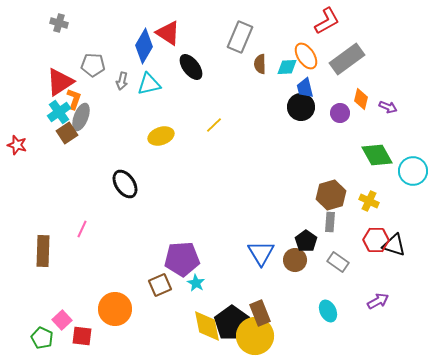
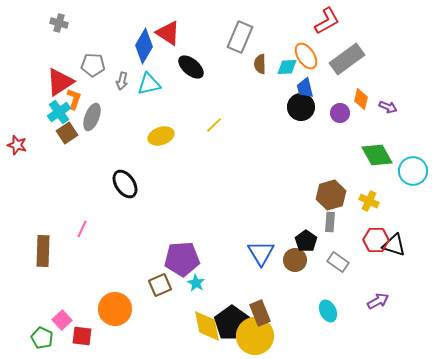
black ellipse at (191, 67): rotated 12 degrees counterclockwise
gray ellipse at (81, 117): moved 11 px right
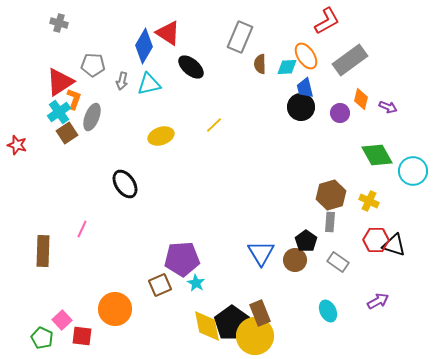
gray rectangle at (347, 59): moved 3 px right, 1 px down
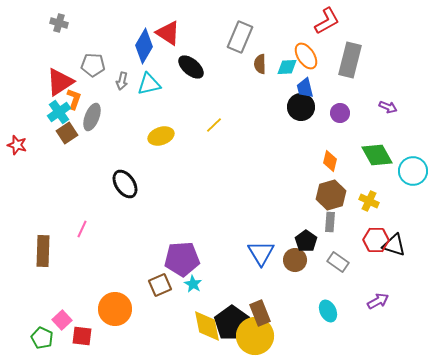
gray rectangle at (350, 60): rotated 40 degrees counterclockwise
orange diamond at (361, 99): moved 31 px left, 62 px down
cyan star at (196, 283): moved 3 px left, 1 px down
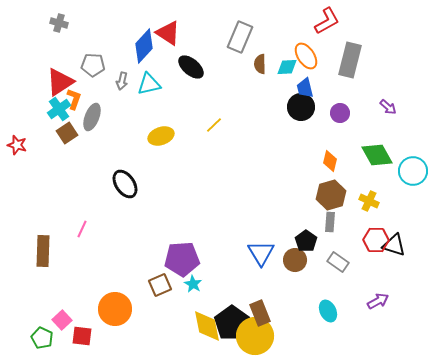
blue diamond at (144, 46): rotated 12 degrees clockwise
purple arrow at (388, 107): rotated 18 degrees clockwise
cyan cross at (59, 112): moved 3 px up
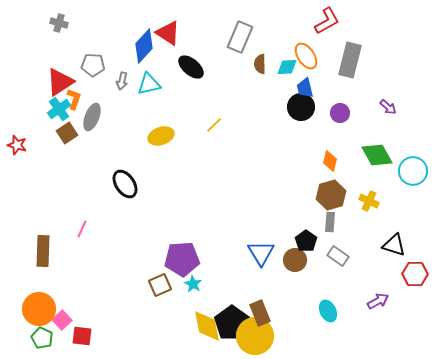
red hexagon at (376, 240): moved 39 px right, 34 px down
gray rectangle at (338, 262): moved 6 px up
orange circle at (115, 309): moved 76 px left
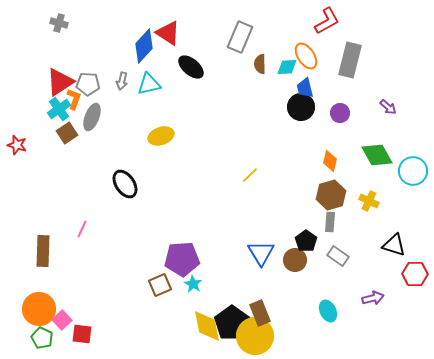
gray pentagon at (93, 65): moved 5 px left, 19 px down
yellow line at (214, 125): moved 36 px right, 50 px down
purple arrow at (378, 301): moved 5 px left, 3 px up; rotated 15 degrees clockwise
red square at (82, 336): moved 2 px up
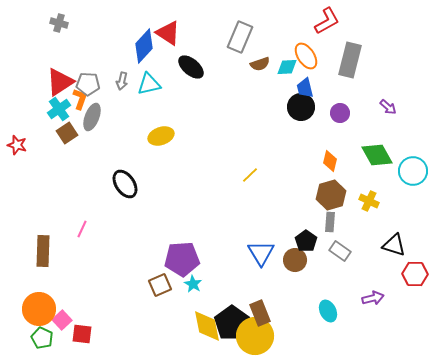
brown semicircle at (260, 64): rotated 108 degrees counterclockwise
orange L-shape at (74, 99): moved 6 px right
gray rectangle at (338, 256): moved 2 px right, 5 px up
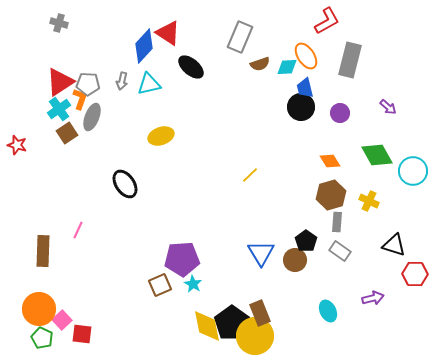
orange diamond at (330, 161): rotated 45 degrees counterclockwise
gray rectangle at (330, 222): moved 7 px right
pink line at (82, 229): moved 4 px left, 1 px down
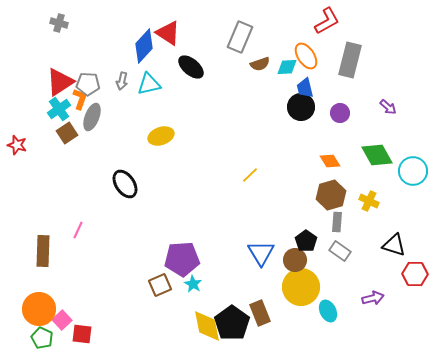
yellow circle at (255, 336): moved 46 px right, 49 px up
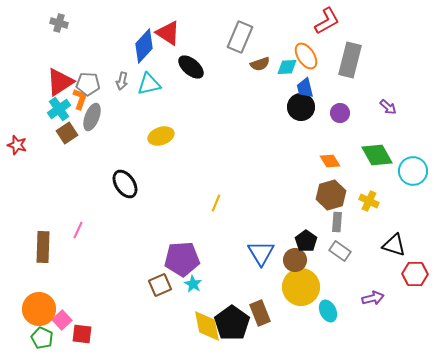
yellow line at (250, 175): moved 34 px left, 28 px down; rotated 24 degrees counterclockwise
brown rectangle at (43, 251): moved 4 px up
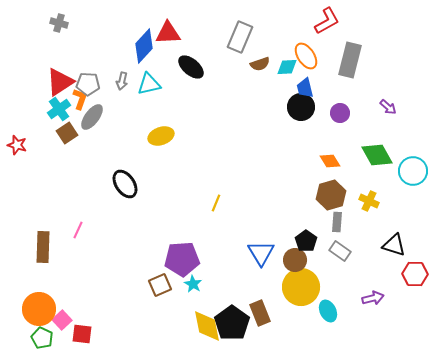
red triangle at (168, 33): rotated 36 degrees counterclockwise
gray ellipse at (92, 117): rotated 16 degrees clockwise
